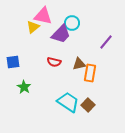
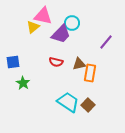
red semicircle: moved 2 px right
green star: moved 1 px left, 4 px up
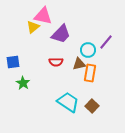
cyan circle: moved 16 px right, 27 px down
red semicircle: rotated 16 degrees counterclockwise
brown square: moved 4 px right, 1 px down
